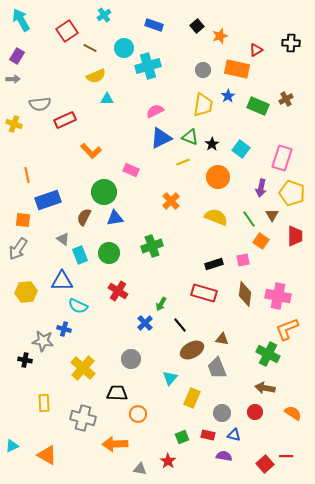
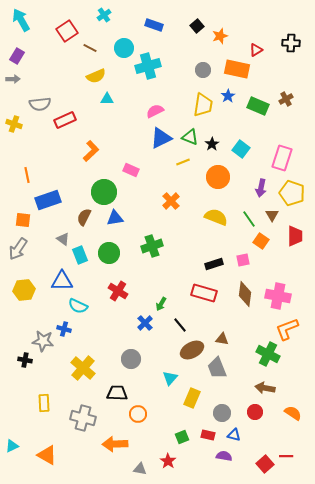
orange L-shape at (91, 151): rotated 90 degrees counterclockwise
yellow hexagon at (26, 292): moved 2 px left, 2 px up
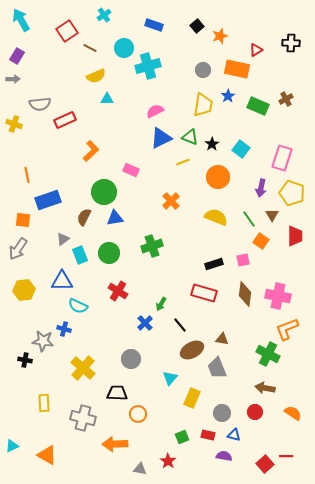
gray triangle at (63, 239): rotated 48 degrees clockwise
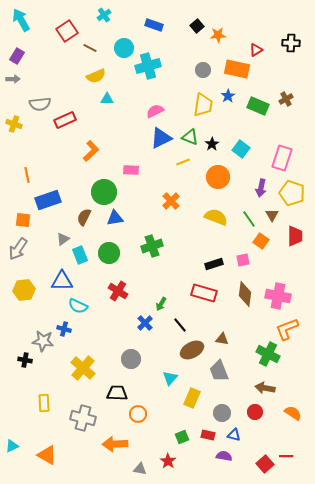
orange star at (220, 36): moved 2 px left, 1 px up; rotated 14 degrees clockwise
pink rectangle at (131, 170): rotated 21 degrees counterclockwise
gray trapezoid at (217, 368): moved 2 px right, 3 px down
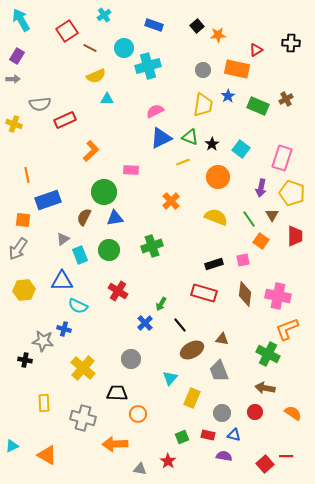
green circle at (109, 253): moved 3 px up
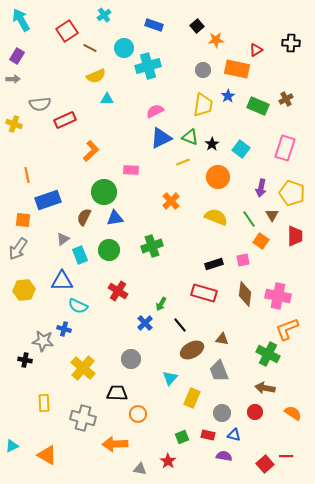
orange star at (218, 35): moved 2 px left, 5 px down
pink rectangle at (282, 158): moved 3 px right, 10 px up
